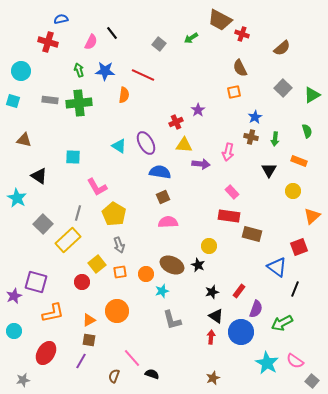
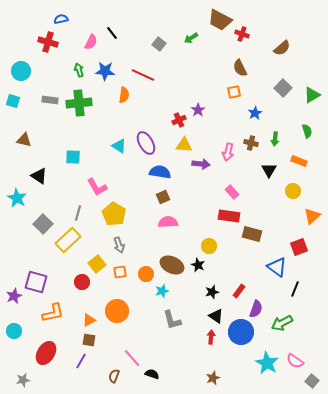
blue star at (255, 117): moved 4 px up
red cross at (176, 122): moved 3 px right, 2 px up
brown cross at (251, 137): moved 6 px down
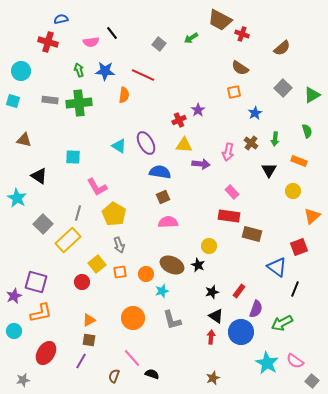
pink semicircle at (91, 42): rotated 56 degrees clockwise
brown semicircle at (240, 68): rotated 30 degrees counterclockwise
brown cross at (251, 143): rotated 24 degrees clockwise
orange circle at (117, 311): moved 16 px right, 7 px down
orange L-shape at (53, 313): moved 12 px left
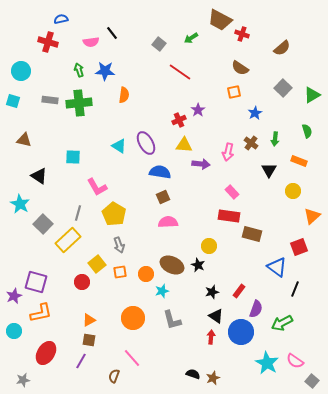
red line at (143, 75): moved 37 px right, 3 px up; rotated 10 degrees clockwise
cyan star at (17, 198): moved 3 px right, 6 px down
black semicircle at (152, 374): moved 41 px right
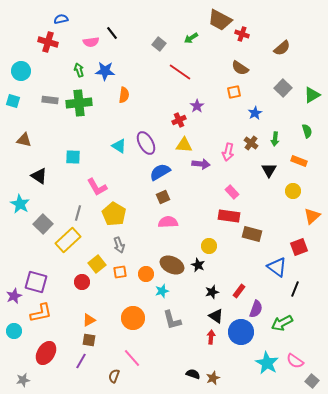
purple star at (198, 110): moved 1 px left, 4 px up
blue semicircle at (160, 172): rotated 40 degrees counterclockwise
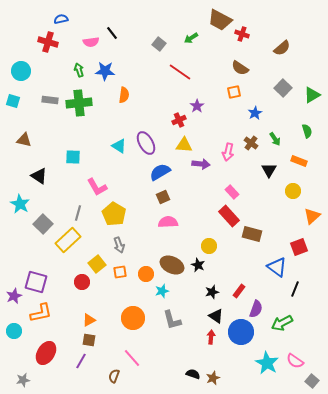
green arrow at (275, 139): rotated 40 degrees counterclockwise
red rectangle at (229, 216): rotated 40 degrees clockwise
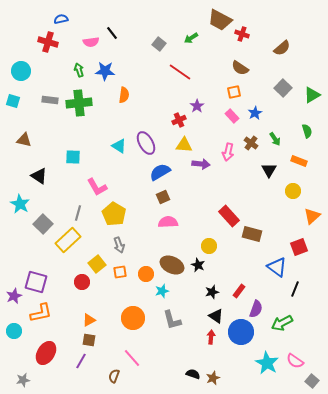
pink rectangle at (232, 192): moved 76 px up
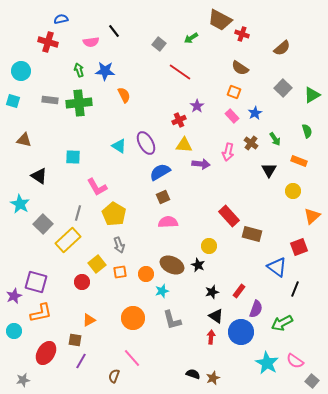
black line at (112, 33): moved 2 px right, 2 px up
orange square at (234, 92): rotated 32 degrees clockwise
orange semicircle at (124, 95): rotated 35 degrees counterclockwise
brown square at (89, 340): moved 14 px left
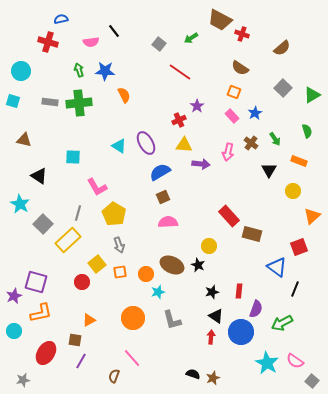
gray rectangle at (50, 100): moved 2 px down
cyan star at (162, 291): moved 4 px left, 1 px down
red rectangle at (239, 291): rotated 32 degrees counterclockwise
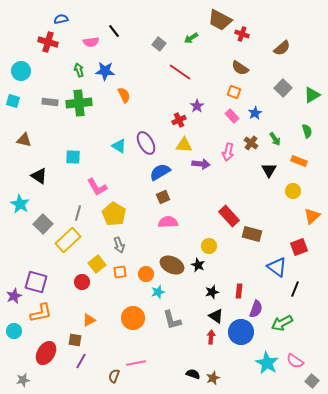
pink line at (132, 358): moved 4 px right, 5 px down; rotated 60 degrees counterclockwise
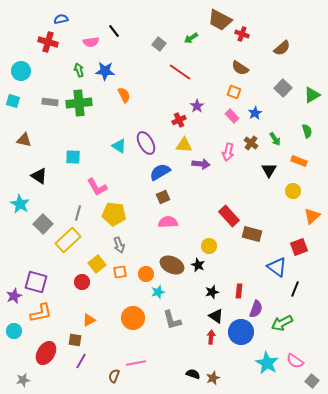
yellow pentagon at (114, 214): rotated 25 degrees counterclockwise
